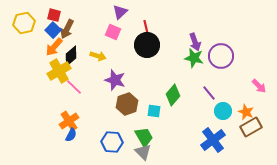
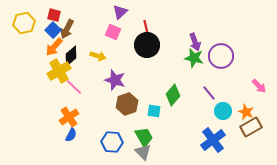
orange cross: moved 4 px up
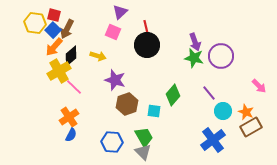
yellow hexagon: moved 11 px right; rotated 20 degrees clockwise
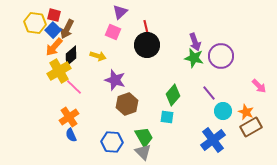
cyan square: moved 13 px right, 6 px down
blue semicircle: rotated 128 degrees clockwise
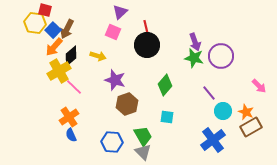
red square: moved 9 px left, 5 px up
green diamond: moved 8 px left, 10 px up
green trapezoid: moved 1 px left, 1 px up
